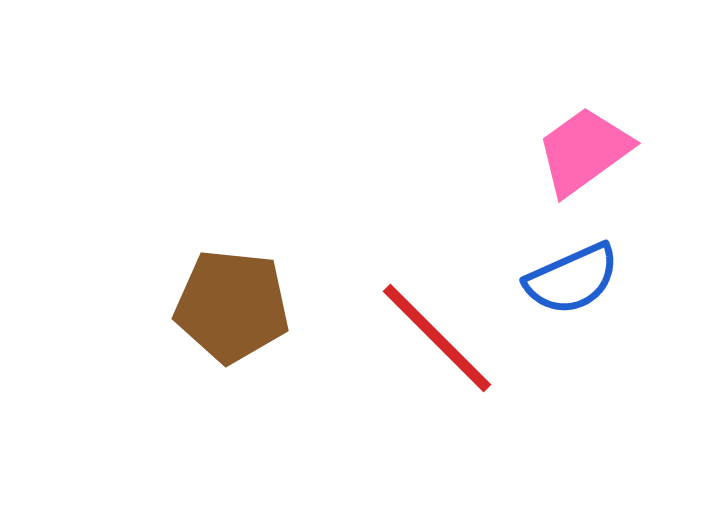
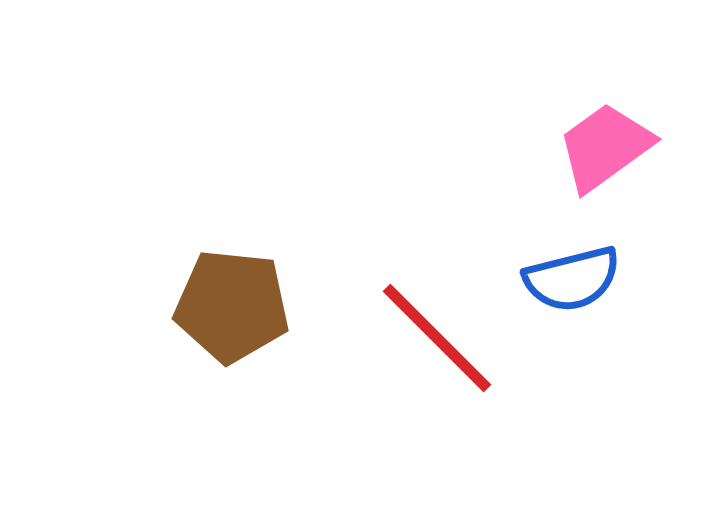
pink trapezoid: moved 21 px right, 4 px up
blue semicircle: rotated 10 degrees clockwise
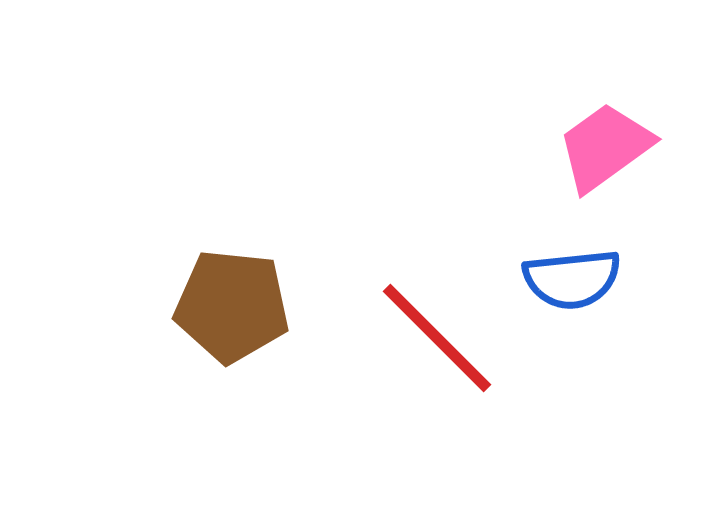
blue semicircle: rotated 8 degrees clockwise
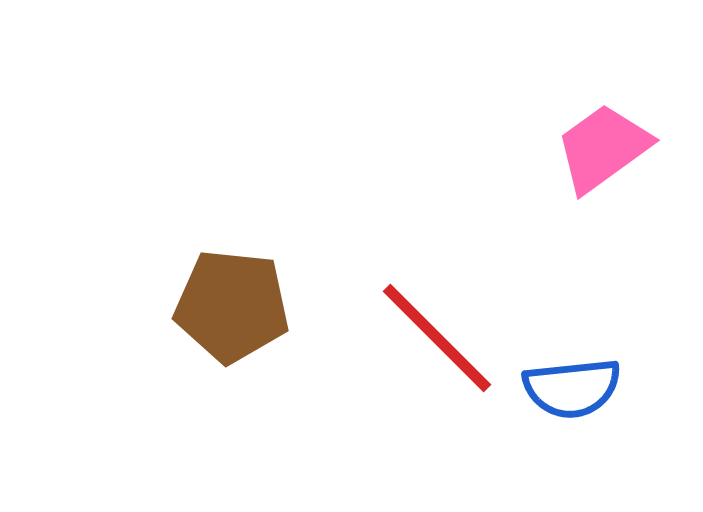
pink trapezoid: moved 2 px left, 1 px down
blue semicircle: moved 109 px down
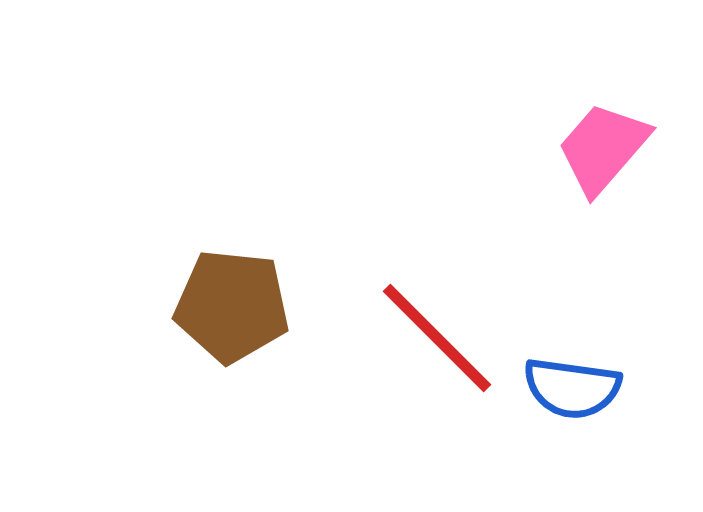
pink trapezoid: rotated 13 degrees counterclockwise
blue semicircle: rotated 14 degrees clockwise
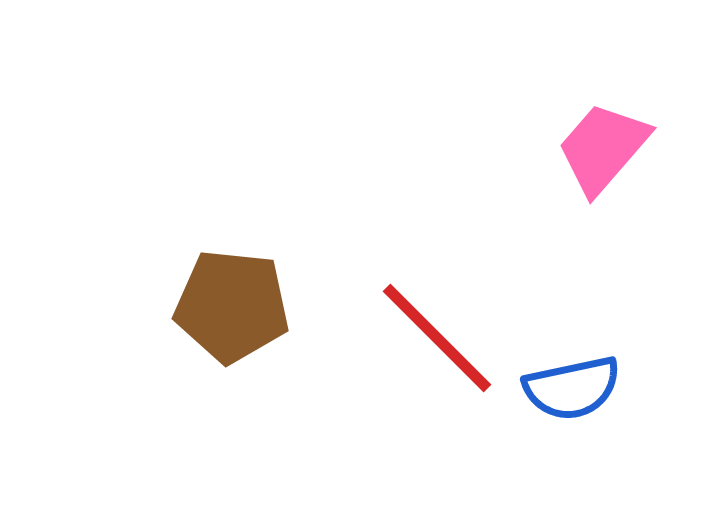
blue semicircle: rotated 20 degrees counterclockwise
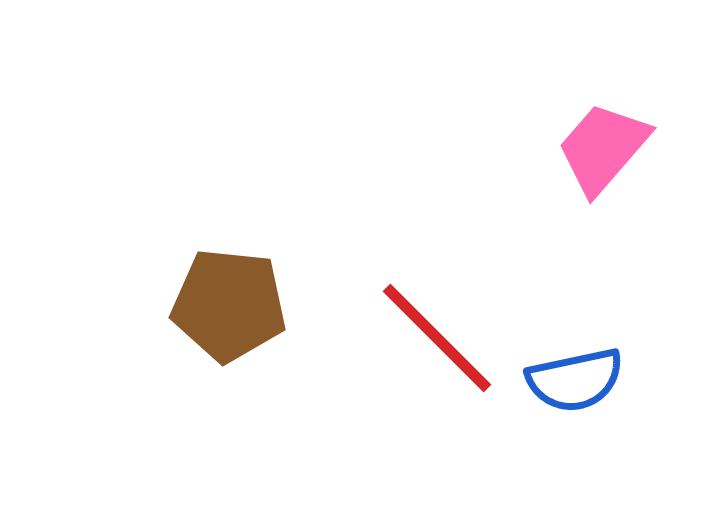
brown pentagon: moved 3 px left, 1 px up
blue semicircle: moved 3 px right, 8 px up
